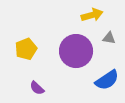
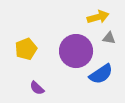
yellow arrow: moved 6 px right, 2 px down
blue semicircle: moved 6 px left, 6 px up
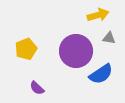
yellow arrow: moved 2 px up
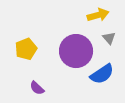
gray triangle: rotated 40 degrees clockwise
blue semicircle: moved 1 px right
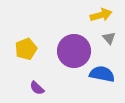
yellow arrow: moved 3 px right
purple circle: moved 2 px left
blue semicircle: rotated 135 degrees counterclockwise
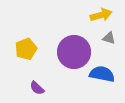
gray triangle: rotated 32 degrees counterclockwise
purple circle: moved 1 px down
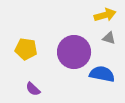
yellow arrow: moved 4 px right
yellow pentagon: rotated 30 degrees clockwise
purple semicircle: moved 4 px left, 1 px down
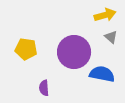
gray triangle: moved 2 px right, 1 px up; rotated 24 degrees clockwise
purple semicircle: moved 11 px right, 1 px up; rotated 42 degrees clockwise
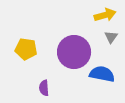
gray triangle: rotated 24 degrees clockwise
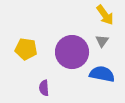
yellow arrow: rotated 70 degrees clockwise
gray triangle: moved 9 px left, 4 px down
purple circle: moved 2 px left
